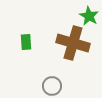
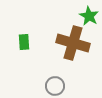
green rectangle: moved 2 px left
gray circle: moved 3 px right
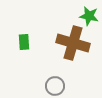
green star: rotated 18 degrees counterclockwise
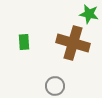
green star: moved 2 px up
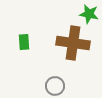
brown cross: rotated 8 degrees counterclockwise
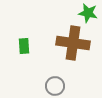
green star: moved 1 px left, 1 px up
green rectangle: moved 4 px down
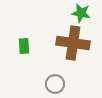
green star: moved 7 px left
gray circle: moved 2 px up
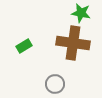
green rectangle: rotated 63 degrees clockwise
